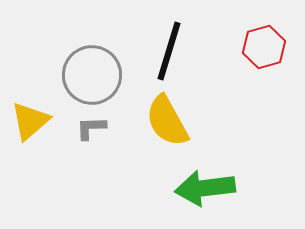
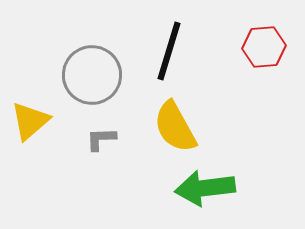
red hexagon: rotated 12 degrees clockwise
yellow semicircle: moved 8 px right, 6 px down
gray L-shape: moved 10 px right, 11 px down
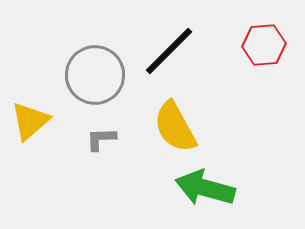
red hexagon: moved 2 px up
black line: rotated 28 degrees clockwise
gray circle: moved 3 px right
green arrow: rotated 22 degrees clockwise
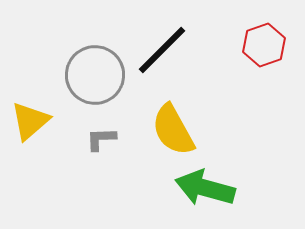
red hexagon: rotated 15 degrees counterclockwise
black line: moved 7 px left, 1 px up
yellow semicircle: moved 2 px left, 3 px down
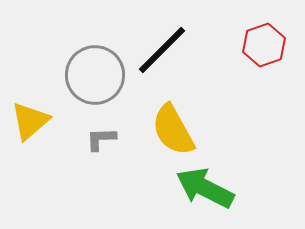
green arrow: rotated 12 degrees clockwise
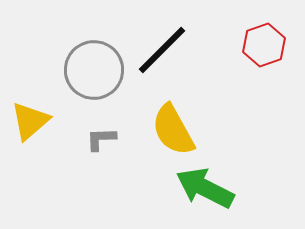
gray circle: moved 1 px left, 5 px up
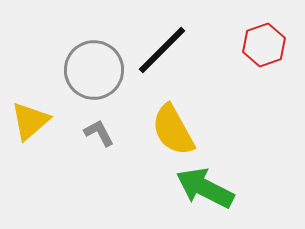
gray L-shape: moved 2 px left, 6 px up; rotated 64 degrees clockwise
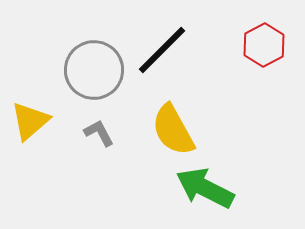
red hexagon: rotated 9 degrees counterclockwise
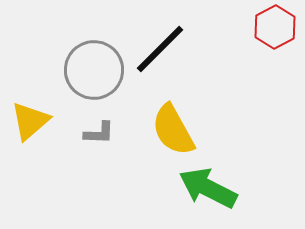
red hexagon: moved 11 px right, 18 px up
black line: moved 2 px left, 1 px up
gray L-shape: rotated 120 degrees clockwise
green arrow: moved 3 px right
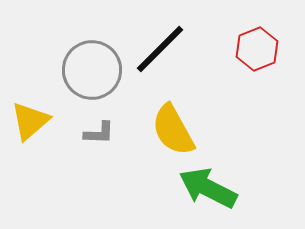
red hexagon: moved 18 px left, 22 px down; rotated 6 degrees clockwise
gray circle: moved 2 px left
